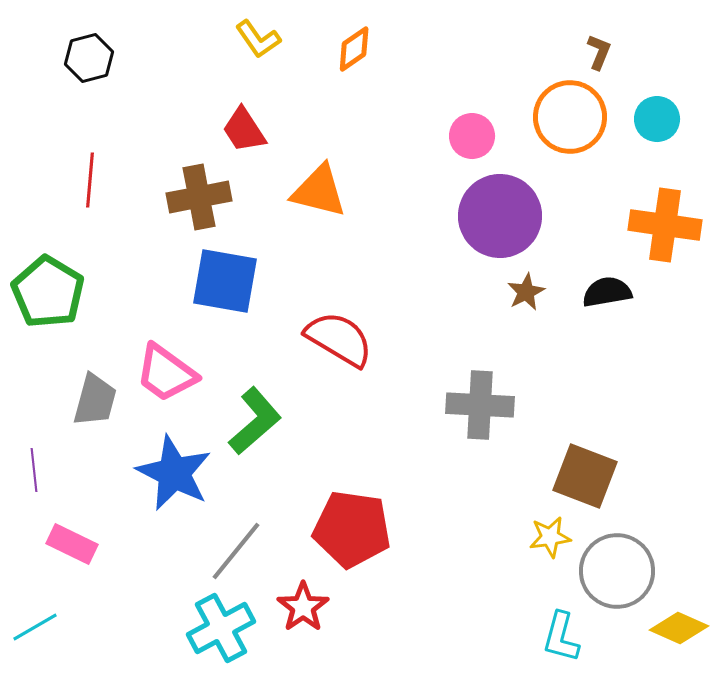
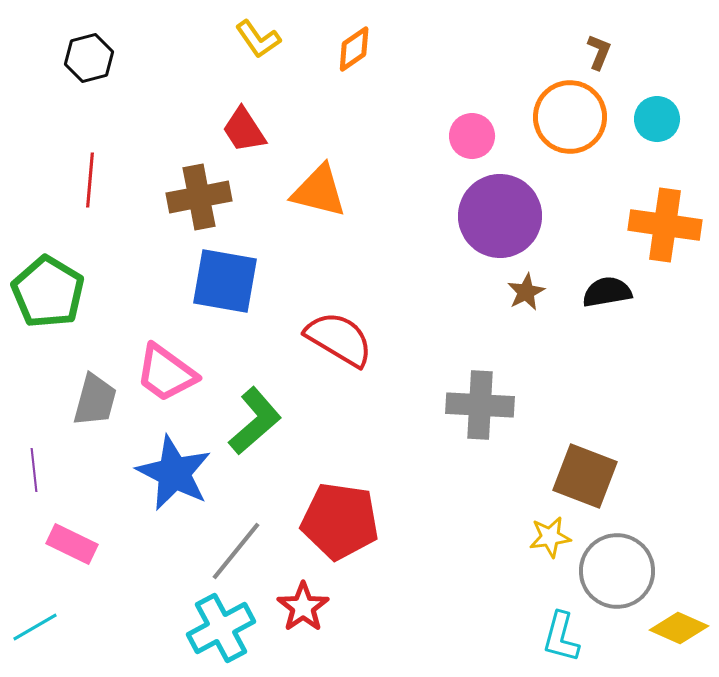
red pentagon: moved 12 px left, 8 px up
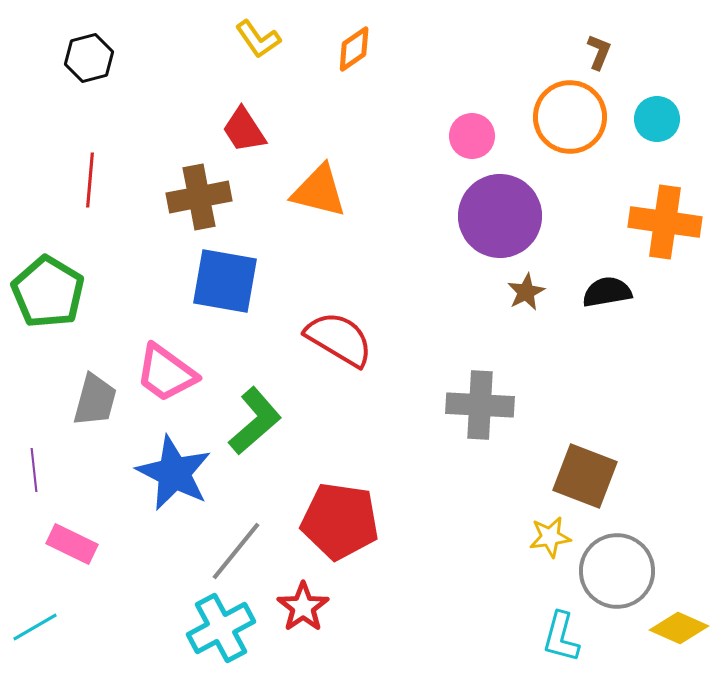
orange cross: moved 3 px up
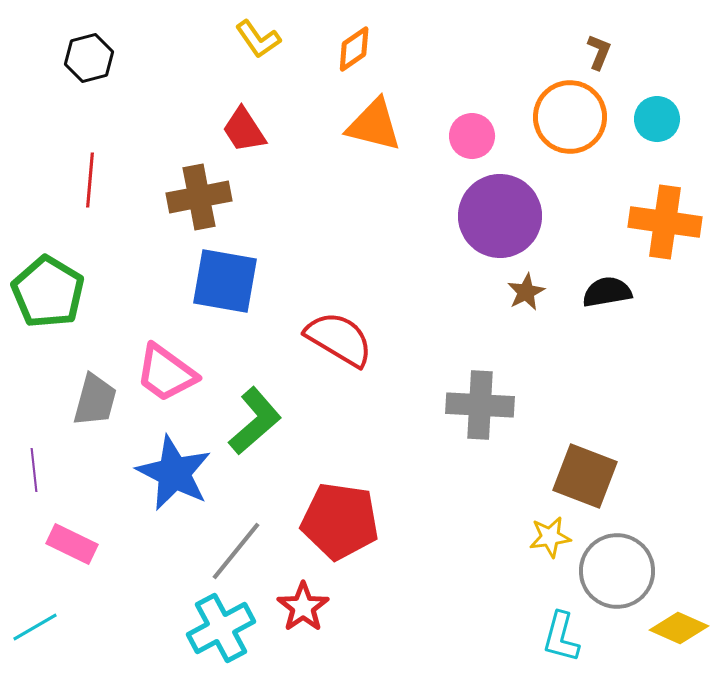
orange triangle: moved 55 px right, 66 px up
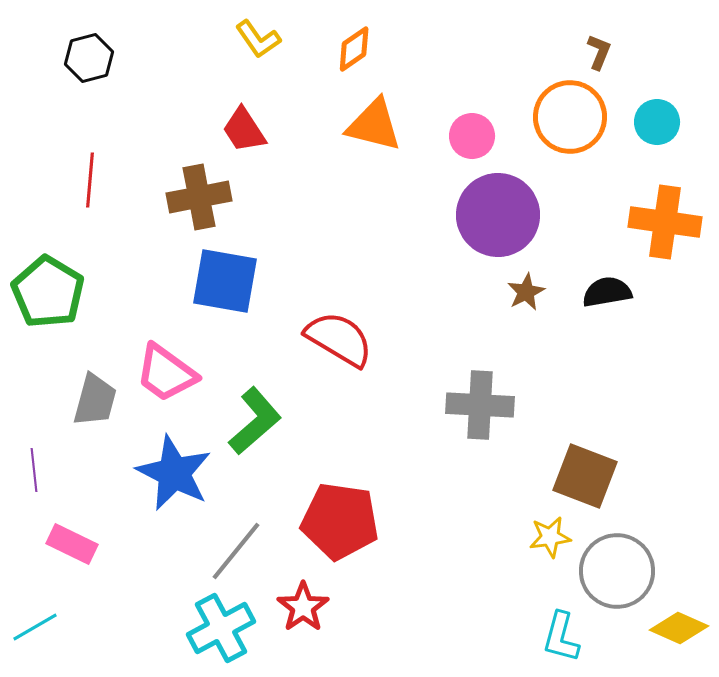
cyan circle: moved 3 px down
purple circle: moved 2 px left, 1 px up
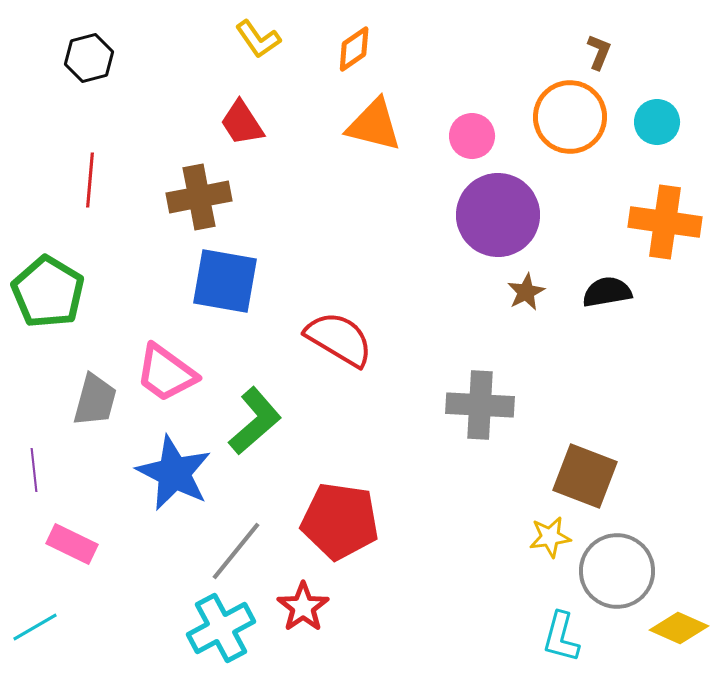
red trapezoid: moved 2 px left, 7 px up
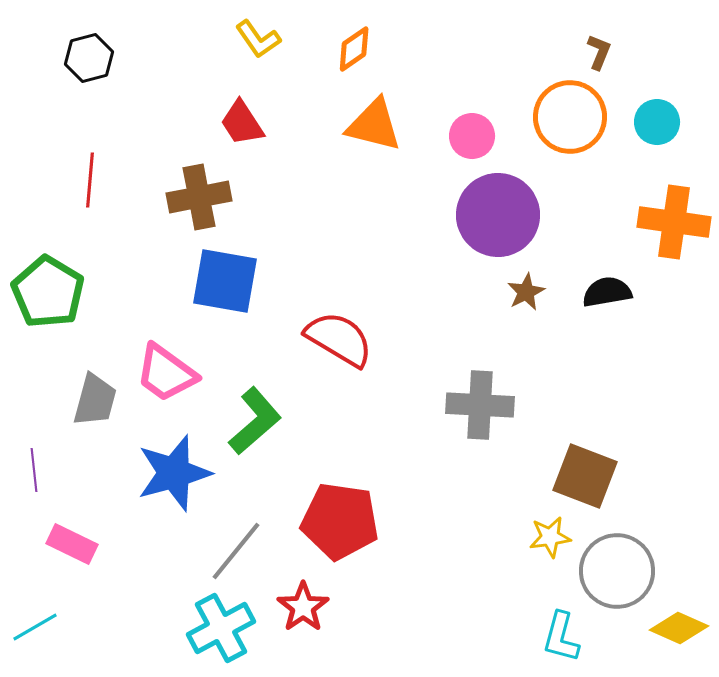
orange cross: moved 9 px right
blue star: rotated 30 degrees clockwise
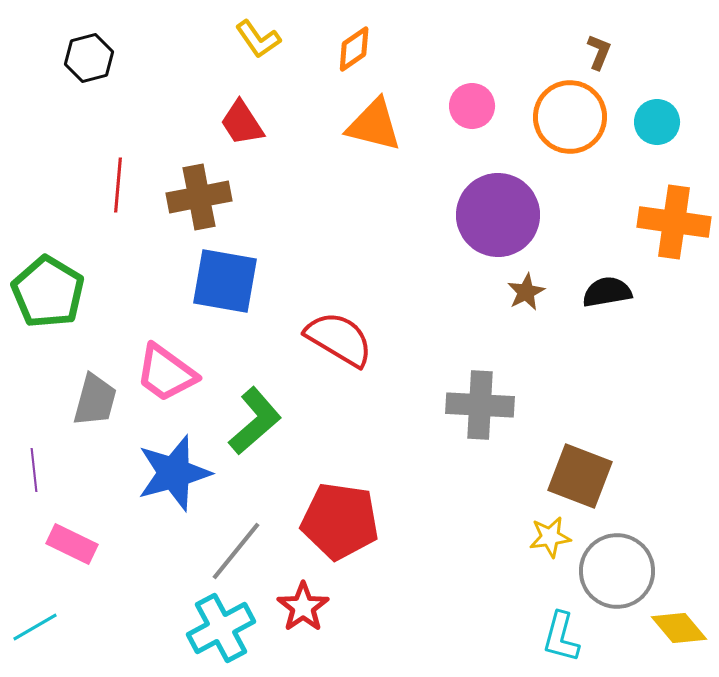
pink circle: moved 30 px up
red line: moved 28 px right, 5 px down
brown square: moved 5 px left
yellow diamond: rotated 26 degrees clockwise
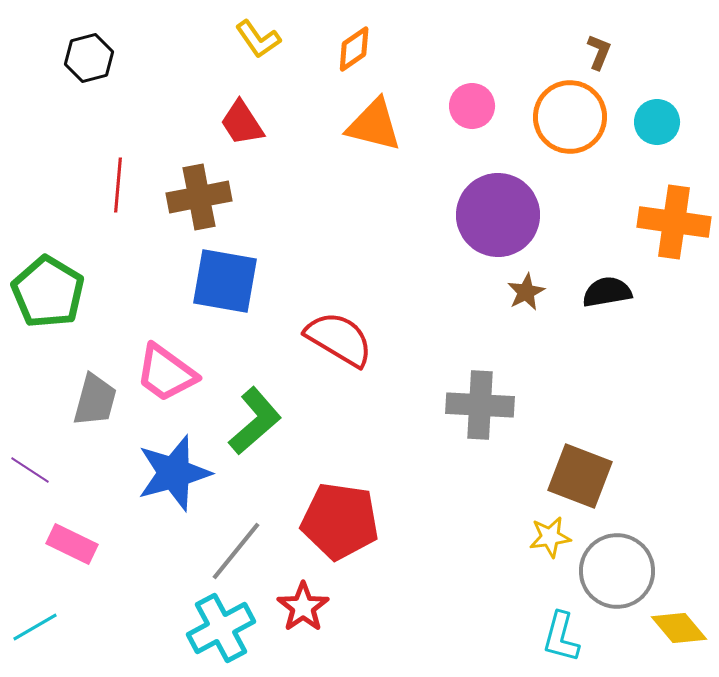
purple line: moved 4 px left; rotated 51 degrees counterclockwise
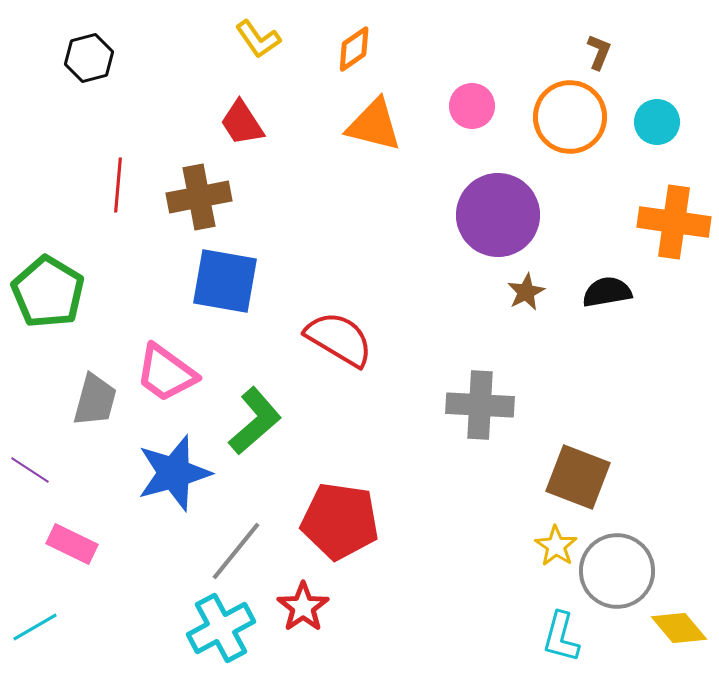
brown square: moved 2 px left, 1 px down
yellow star: moved 6 px right, 9 px down; rotated 30 degrees counterclockwise
